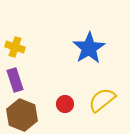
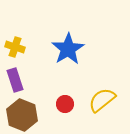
blue star: moved 21 px left, 1 px down
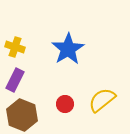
purple rectangle: rotated 45 degrees clockwise
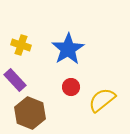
yellow cross: moved 6 px right, 2 px up
purple rectangle: rotated 70 degrees counterclockwise
red circle: moved 6 px right, 17 px up
brown hexagon: moved 8 px right, 2 px up
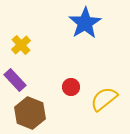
yellow cross: rotated 30 degrees clockwise
blue star: moved 17 px right, 26 px up
yellow semicircle: moved 2 px right, 1 px up
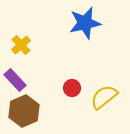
blue star: rotated 20 degrees clockwise
red circle: moved 1 px right, 1 px down
yellow semicircle: moved 2 px up
brown hexagon: moved 6 px left, 2 px up; rotated 16 degrees clockwise
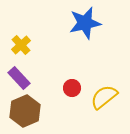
purple rectangle: moved 4 px right, 2 px up
brown hexagon: moved 1 px right
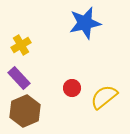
yellow cross: rotated 12 degrees clockwise
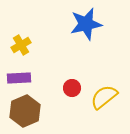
blue star: moved 1 px right, 1 px down
purple rectangle: rotated 50 degrees counterclockwise
